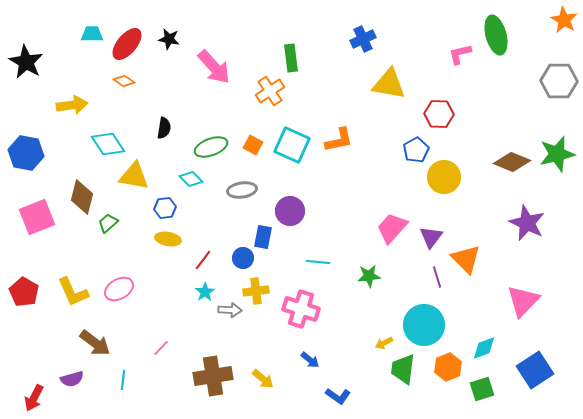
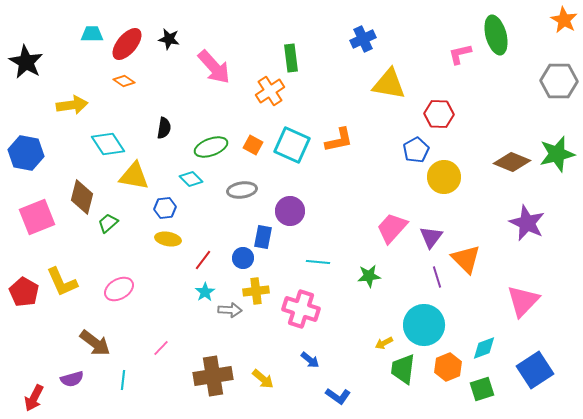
yellow L-shape at (73, 292): moved 11 px left, 10 px up
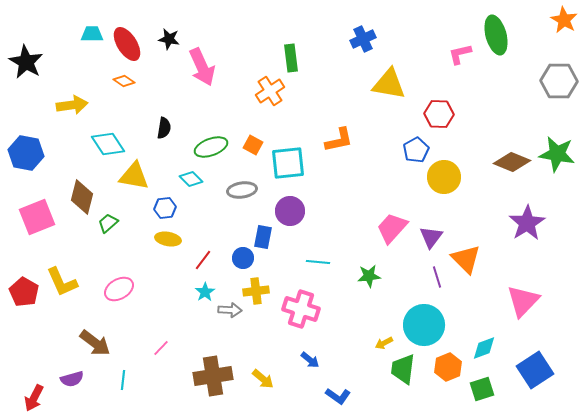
red ellipse at (127, 44): rotated 72 degrees counterclockwise
pink arrow at (214, 67): moved 12 px left; rotated 18 degrees clockwise
cyan square at (292, 145): moved 4 px left, 18 px down; rotated 30 degrees counterclockwise
green star at (557, 154): rotated 24 degrees clockwise
purple star at (527, 223): rotated 15 degrees clockwise
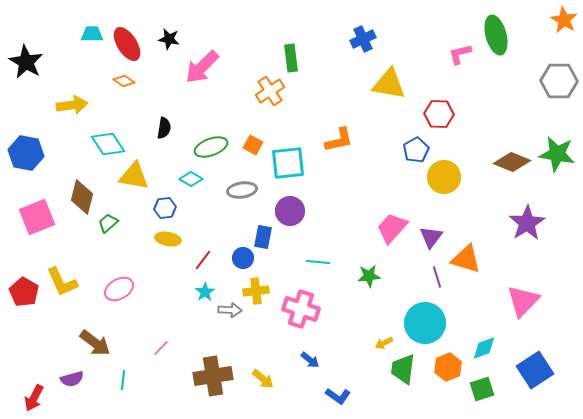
pink arrow at (202, 67): rotated 69 degrees clockwise
cyan diamond at (191, 179): rotated 15 degrees counterclockwise
orange triangle at (466, 259): rotated 28 degrees counterclockwise
cyan circle at (424, 325): moved 1 px right, 2 px up
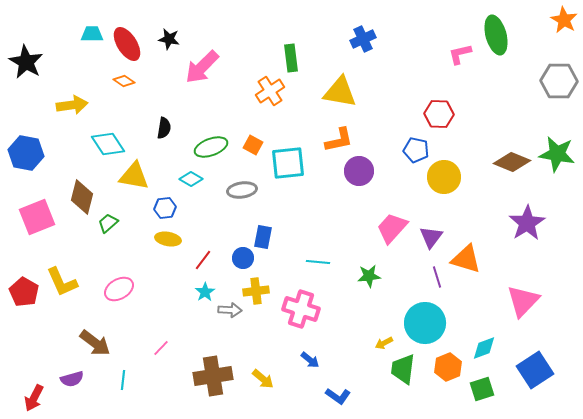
yellow triangle at (389, 84): moved 49 px left, 8 px down
blue pentagon at (416, 150): rotated 30 degrees counterclockwise
purple circle at (290, 211): moved 69 px right, 40 px up
